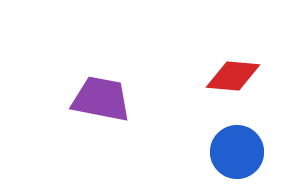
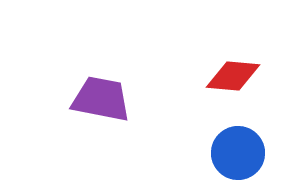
blue circle: moved 1 px right, 1 px down
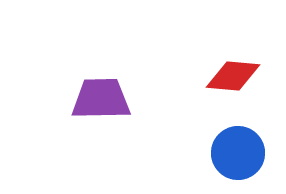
purple trapezoid: rotated 12 degrees counterclockwise
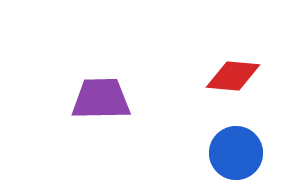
blue circle: moved 2 px left
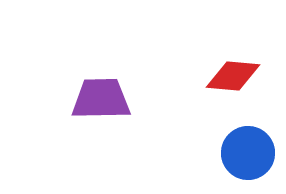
blue circle: moved 12 px right
